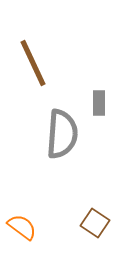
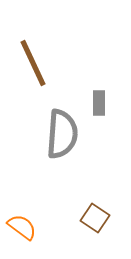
brown square: moved 5 px up
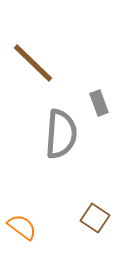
brown line: rotated 21 degrees counterclockwise
gray rectangle: rotated 20 degrees counterclockwise
gray semicircle: moved 1 px left
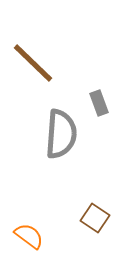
orange semicircle: moved 7 px right, 9 px down
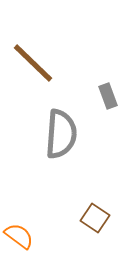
gray rectangle: moved 9 px right, 7 px up
orange semicircle: moved 10 px left
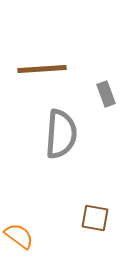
brown line: moved 9 px right, 6 px down; rotated 48 degrees counterclockwise
gray rectangle: moved 2 px left, 2 px up
brown square: rotated 24 degrees counterclockwise
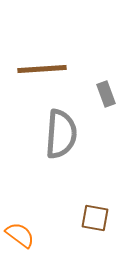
orange semicircle: moved 1 px right, 1 px up
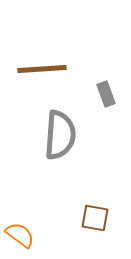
gray semicircle: moved 1 px left, 1 px down
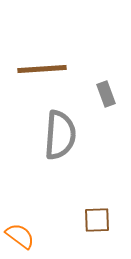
brown square: moved 2 px right, 2 px down; rotated 12 degrees counterclockwise
orange semicircle: moved 1 px down
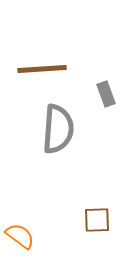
gray semicircle: moved 2 px left, 6 px up
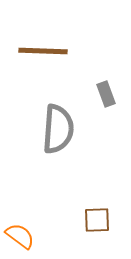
brown line: moved 1 px right, 18 px up; rotated 6 degrees clockwise
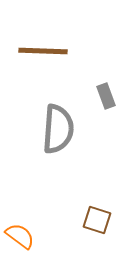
gray rectangle: moved 2 px down
brown square: rotated 20 degrees clockwise
